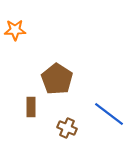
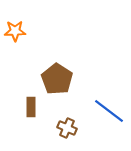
orange star: moved 1 px down
blue line: moved 3 px up
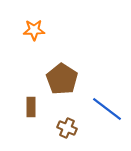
orange star: moved 19 px right, 1 px up
brown pentagon: moved 5 px right
blue line: moved 2 px left, 2 px up
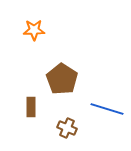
blue line: rotated 20 degrees counterclockwise
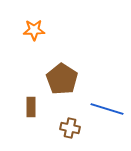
brown cross: moved 3 px right; rotated 12 degrees counterclockwise
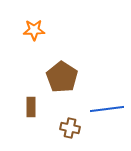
brown pentagon: moved 2 px up
blue line: rotated 24 degrees counterclockwise
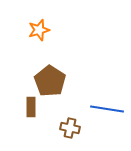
orange star: moved 5 px right; rotated 15 degrees counterclockwise
brown pentagon: moved 12 px left, 4 px down
blue line: rotated 16 degrees clockwise
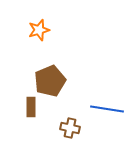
brown pentagon: rotated 16 degrees clockwise
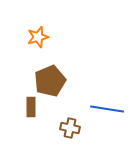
orange star: moved 1 px left, 7 px down
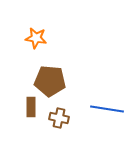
orange star: moved 2 px left, 1 px down; rotated 25 degrees clockwise
brown pentagon: rotated 28 degrees clockwise
brown cross: moved 11 px left, 10 px up
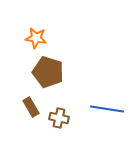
brown pentagon: moved 2 px left, 9 px up; rotated 12 degrees clockwise
brown rectangle: rotated 30 degrees counterclockwise
